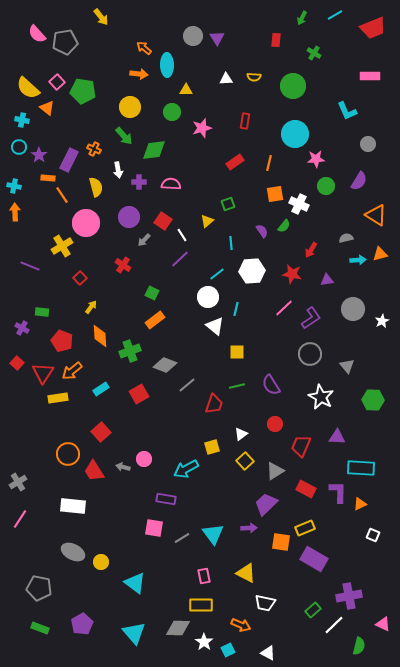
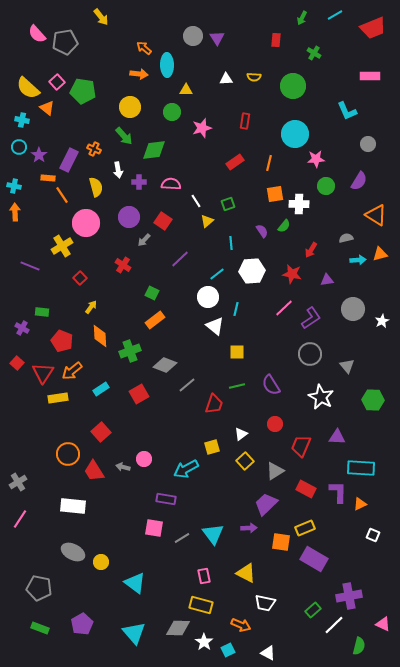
white cross at (299, 204): rotated 24 degrees counterclockwise
white line at (182, 235): moved 14 px right, 34 px up
yellow rectangle at (201, 605): rotated 15 degrees clockwise
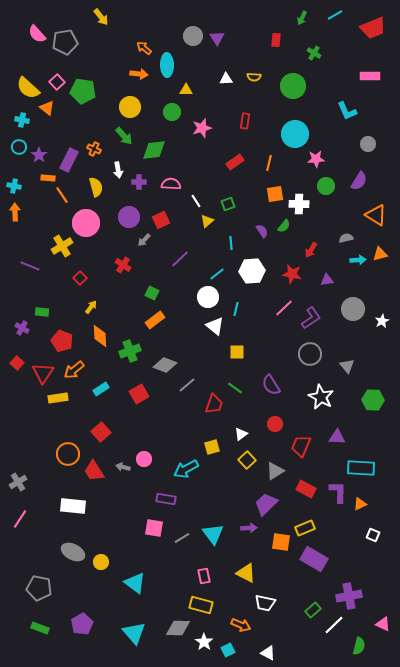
red square at (163, 221): moved 2 px left, 1 px up; rotated 30 degrees clockwise
orange arrow at (72, 371): moved 2 px right, 1 px up
green line at (237, 386): moved 2 px left, 2 px down; rotated 49 degrees clockwise
yellow square at (245, 461): moved 2 px right, 1 px up
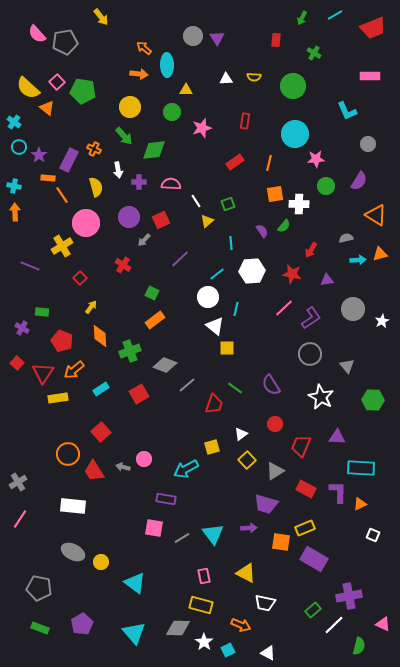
cyan cross at (22, 120): moved 8 px left, 2 px down; rotated 24 degrees clockwise
yellow square at (237, 352): moved 10 px left, 4 px up
purple trapezoid at (266, 504): rotated 120 degrees counterclockwise
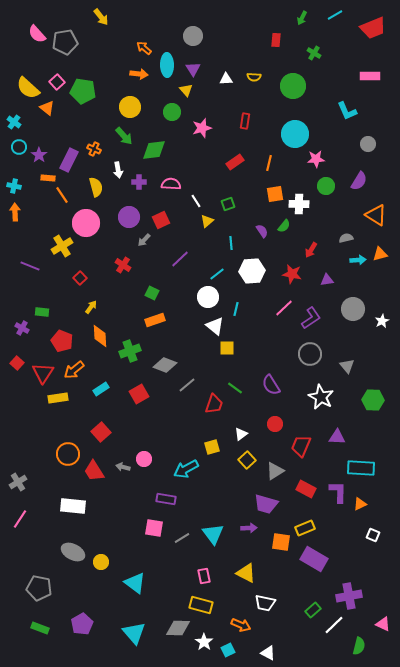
purple triangle at (217, 38): moved 24 px left, 31 px down
yellow triangle at (186, 90): rotated 48 degrees clockwise
orange rectangle at (155, 320): rotated 18 degrees clockwise
